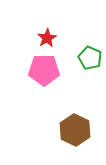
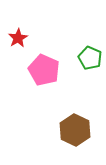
red star: moved 29 px left
pink pentagon: rotated 24 degrees clockwise
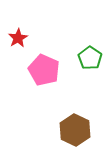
green pentagon: rotated 10 degrees clockwise
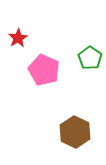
brown hexagon: moved 2 px down
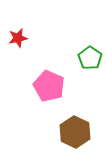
red star: rotated 18 degrees clockwise
pink pentagon: moved 5 px right, 16 px down
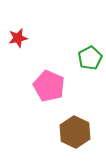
green pentagon: rotated 10 degrees clockwise
